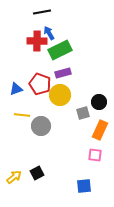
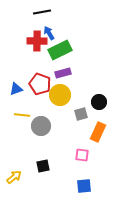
gray square: moved 2 px left, 1 px down
orange rectangle: moved 2 px left, 2 px down
pink square: moved 13 px left
black square: moved 6 px right, 7 px up; rotated 16 degrees clockwise
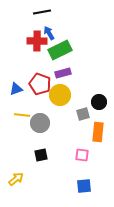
gray square: moved 2 px right
gray circle: moved 1 px left, 3 px up
orange rectangle: rotated 18 degrees counterclockwise
black square: moved 2 px left, 11 px up
yellow arrow: moved 2 px right, 2 px down
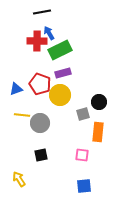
yellow arrow: moved 3 px right; rotated 84 degrees counterclockwise
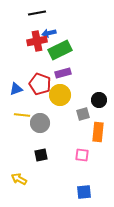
black line: moved 5 px left, 1 px down
blue arrow: rotated 72 degrees counterclockwise
red cross: rotated 12 degrees counterclockwise
black circle: moved 2 px up
yellow arrow: rotated 28 degrees counterclockwise
blue square: moved 6 px down
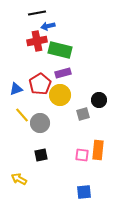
blue arrow: moved 1 px left, 7 px up
green rectangle: rotated 40 degrees clockwise
red pentagon: rotated 20 degrees clockwise
yellow line: rotated 42 degrees clockwise
orange rectangle: moved 18 px down
